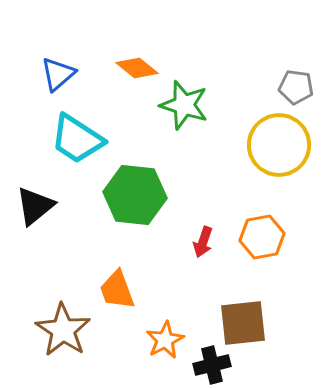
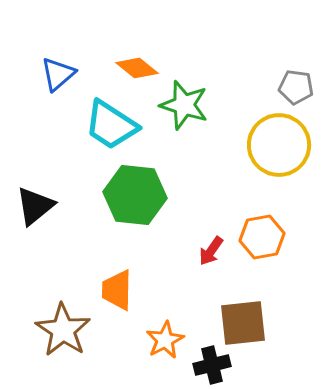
cyan trapezoid: moved 34 px right, 14 px up
red arrow: moved 8 px right, 9 px down; rotated 16 degrees clockwise
orange trapezoid: rotated 21 degrees clockwise
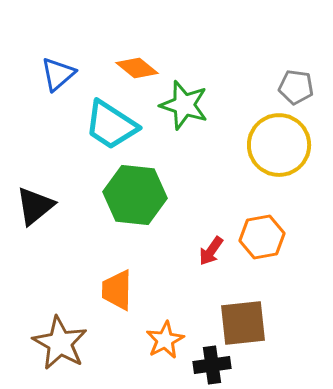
brown star: moved 3 px left, 13 px down; rotated 4 degrees counterclockwise
black cross: rotated 6 degrees clockwise
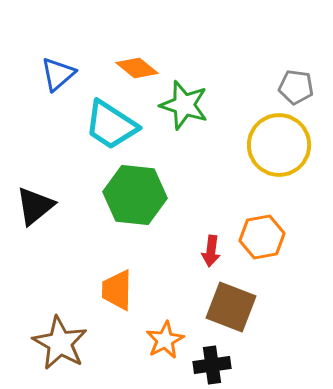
red arrow: rotated 28 degrees counterclockwise
brown square: moved 12 px left, 16 px up; rotated 27 degrees clockwise
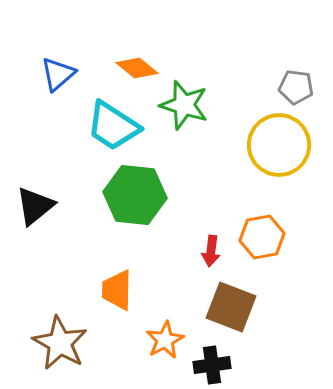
cyan trapezoid: moved 2 px right, 1 px down
